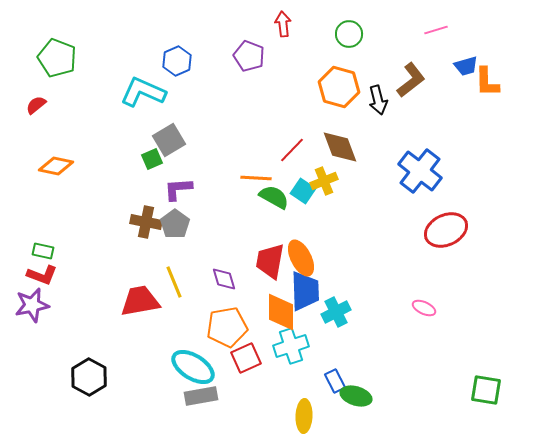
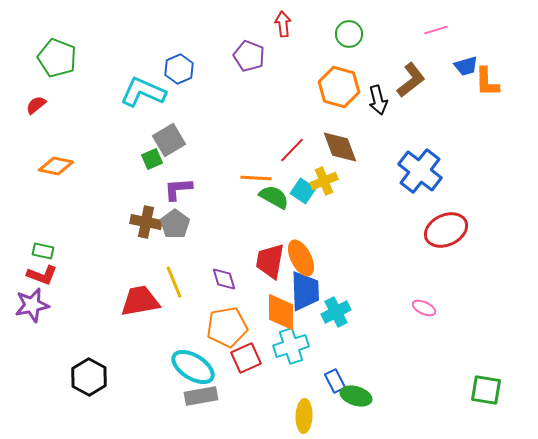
blue hexagon at (177, 61): moved 2 px right, 8 px down
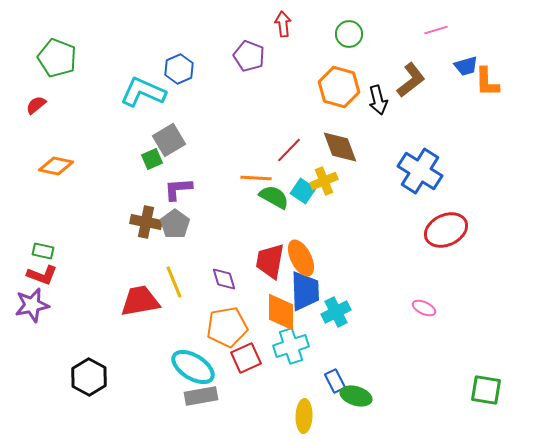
red line at (292, 150): moved 3 px left
blue cross at (420, 171): rotated 6 degrees counterclockwise
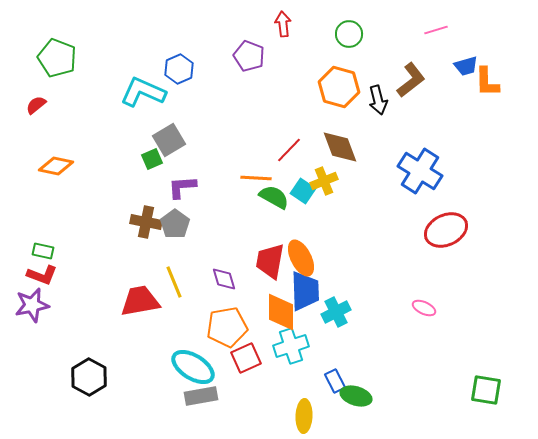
purple L-shape at (178, 189): moved 4 px right, 2 px up
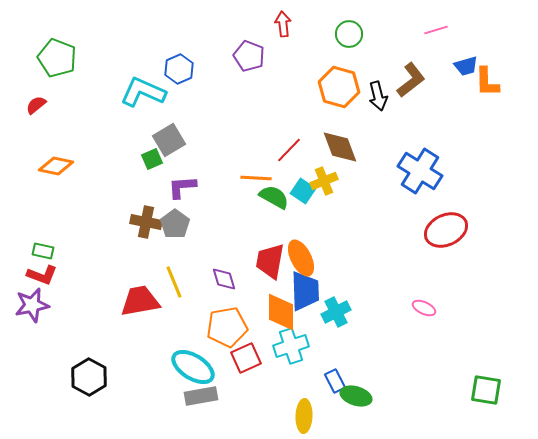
black arrow at (378, 100): moved 4 px up
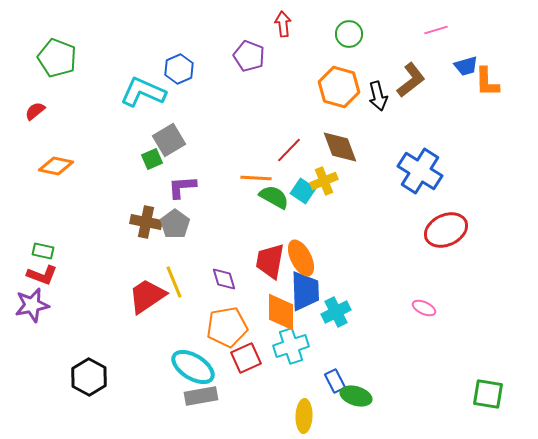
red semicircle at (36, 105): moved 1 px left, 6 px down
red trapezoid at (140, 301): moved 7 px right, 5 px up; rotated 24 degrees counterclockwise
green square at (486, 390): moved 2 px right, 4 px down
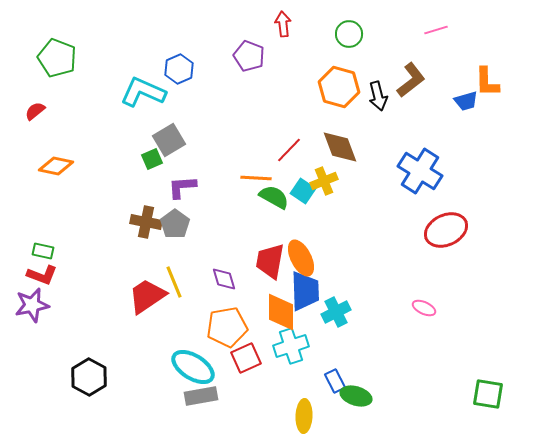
blue trapezoid at (466, 66): moved 35 px down
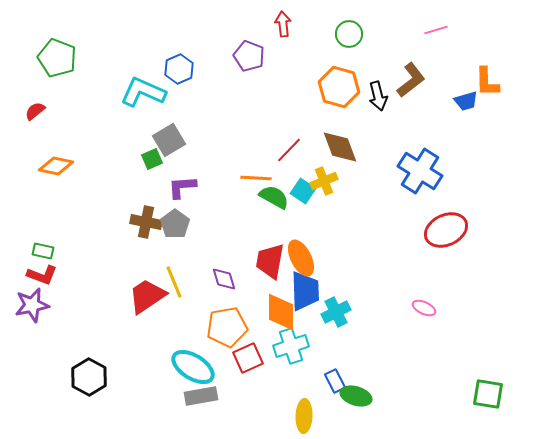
red square at (246, 358): moved 2 px right
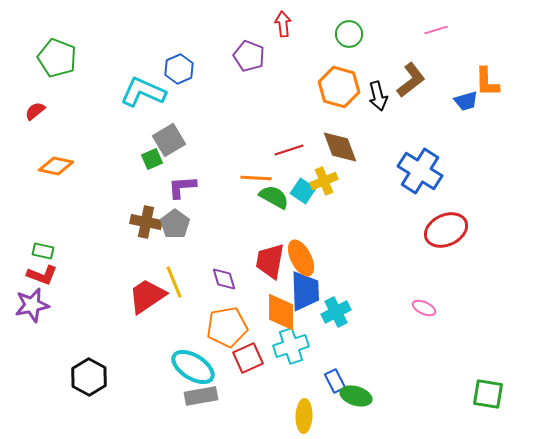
red line at (289, 150): rotated 28 degrees clockwise
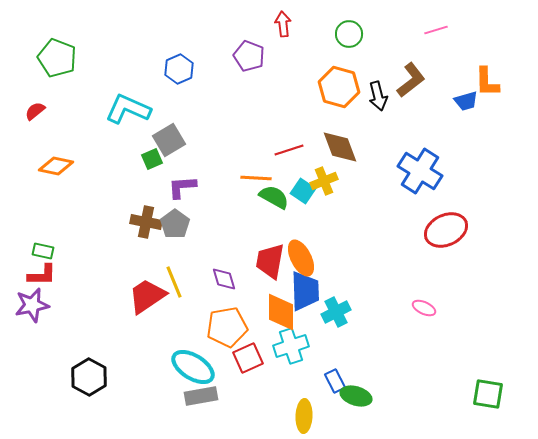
cyan L-shape at (143, 92): moved 15 px left, 17 px down
red L-shape at (42, 275): rotated 20 degrees counterclockwise
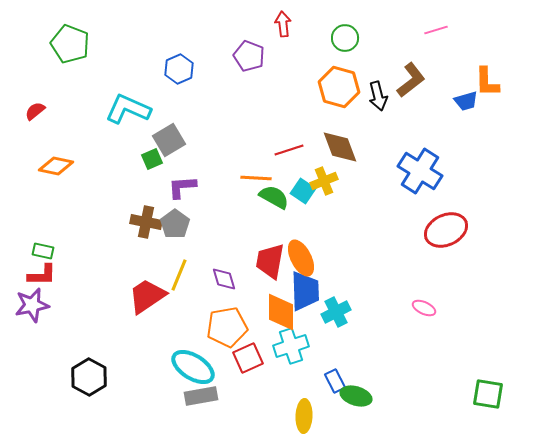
green circle at (349, 34): moved 4 px left, 4 px down
green pentagon at (57, 58): moved 13 px right, 14 px up
yellow line at (174, 282): moved 5 px right, 7 px up; rotated 44 degrees clockwise
